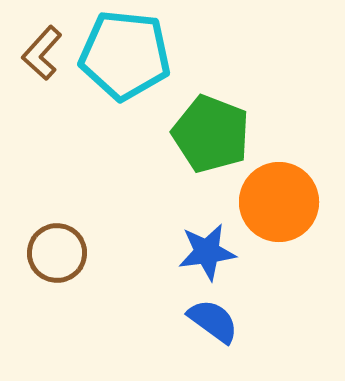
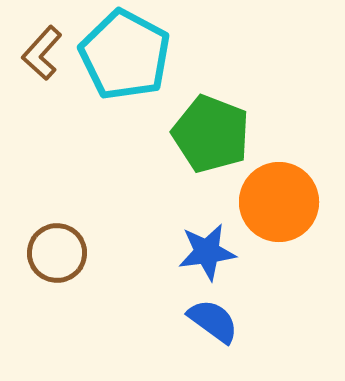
cyan pentagon: rotated 22 degrees clockwise
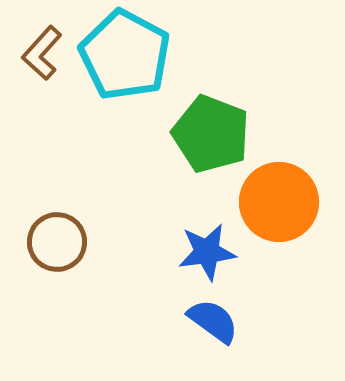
brown circle: moved 11 px up
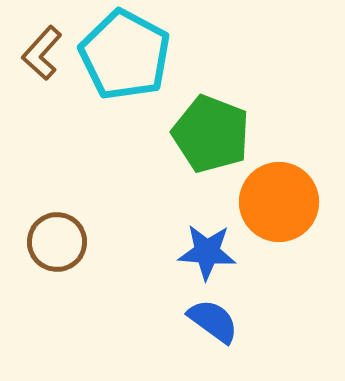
blue star: rotated 12 degrees clockwise
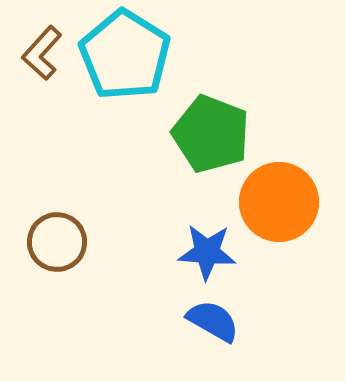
cyan pentagon: rotated 4 degrees clockwise
blue semicircle: rotated 6 degrees counterclockwise
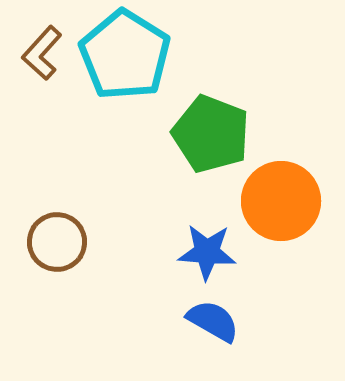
orange circle: moved 2 px right, 1 px up
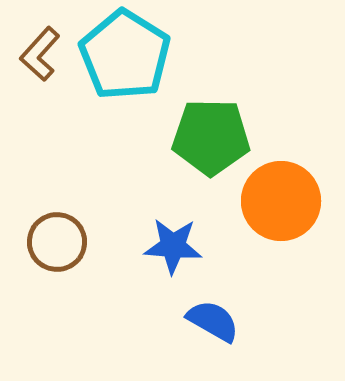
brown L-shape: moved 2 px left, 1 px down
green pentagon: moved 3 px down; rotated 20 degrees counterclockwise
blue star: moved 34 px left, 6 px up
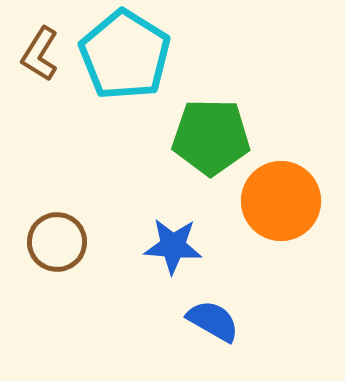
brown L-shape: rotated 10 degrees counterclockwise
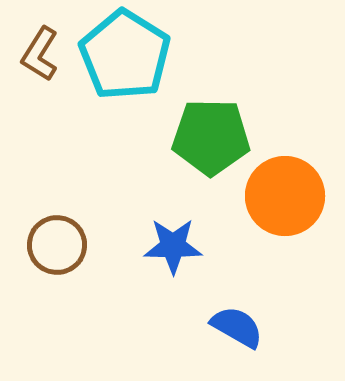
orange circle: moved 4 px right, 5 px up
brown circle: moved 3 px down
blue star: rotated 4 degrees counterclockwise
blue semicircle: moved 24 px right, 6 px down
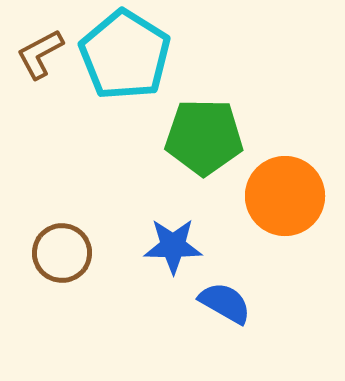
brown L-shape: rotated 30 degrees clockwise
green pentagon: moved 7 px left
brown circle: moved 5 px right, 8 px down
blue semicircle: moved 12 px left, 24 px up
